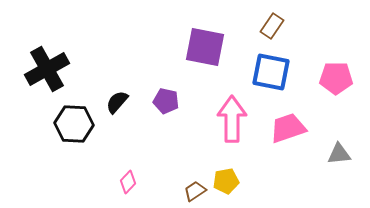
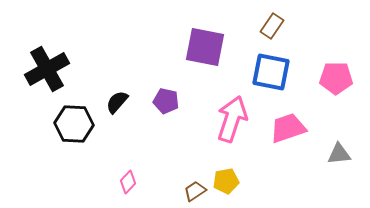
pink arrow: rotated 18 degrees clockwise
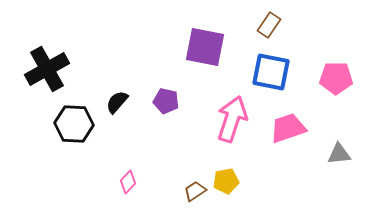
brown rectangle: moved 3 px left, 1 px up
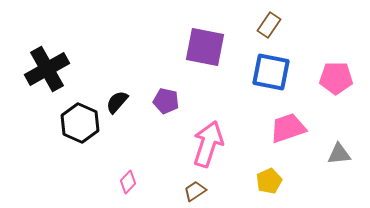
pink arrow: moved 24 px left, 25 px down
black hexagon: moved 6 px right, 1 px up; rotated 21 degrees clockwise
yellow pentagon: moved 43 px right; rotated 15 degrees counterclockwise
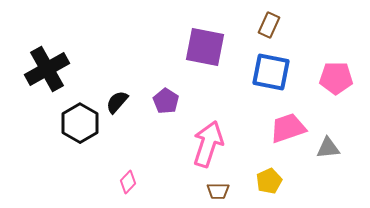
brown rectangle: rotated 10 degrees counterclockwise
purple pentagon: rotated 20 degrees clockwise
black hexagon: rotated 6 degrees clockwise
gray triangle: moved 11 px left, 6 px up
brown trapezoid: moved 23 px right; rotated 145 degrees counterclockwise
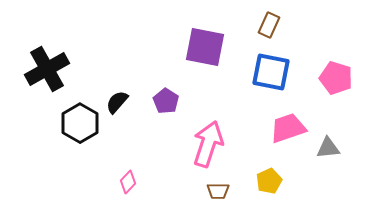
pink pentagon: rotated 16 degrees clockwise
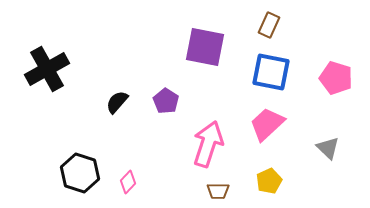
black hexagon: moved 50 px down; rotated 12 degrees counterclockwise
pink trapezoid: moved 21 px left, 4 px up; rotated 24 degrees counterclockwise
gray triangle: rotated 50 degrees clockwise
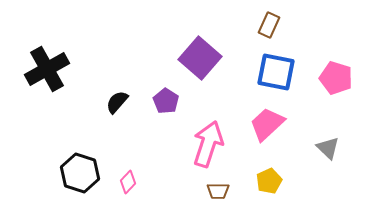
purple square: moved 5 px left, 11 px down; rotated 30 degrees clockwise
blue square: moved 5 px right
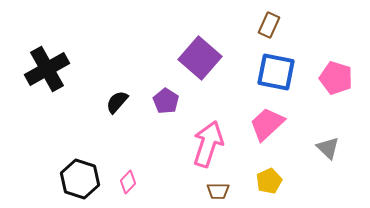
black hexagon: moved 6 px down
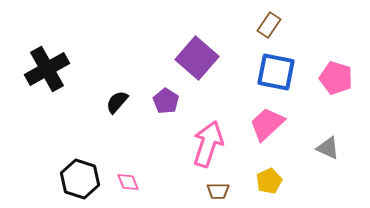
brown rectangle: rotated 10 degrees clockwise
purple square: moved 3 px left
gray triangle: rotated 20 degrees counterclockwise
pink diamond: rotated 65 degrees counterclockwise
